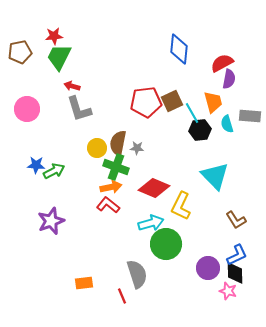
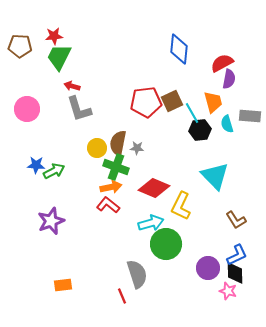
brown pentagon: moved 6 px up; rotated 15 degrees clockwise
orange rectangle: moved 21 px left, 2 px down
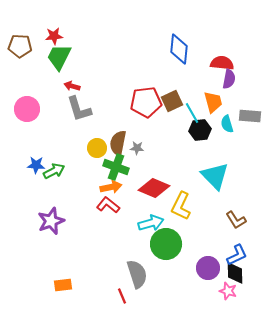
red semicircle: rotated 35 degrees clockwise
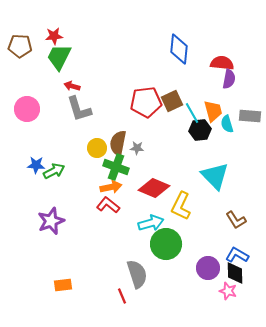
orange trapezoid: moved 9 px down
blue L-shape: rotated 125 degrees counterclockwise
